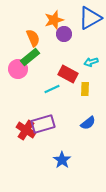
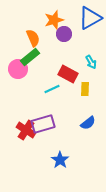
cyan arrow: rotated 104 degrees counterclockwise
blue star: moved 2 px left
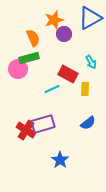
green rectangle: moved 1 px left, 1 px down; rotated 24 degrees clockwise
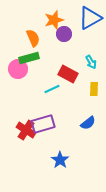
yellow rectangle: moved 9 px right
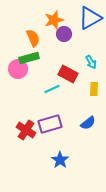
purple rectangle: moved 7 px right
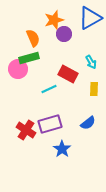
cyan line: moved 3 px left
blue star: moved 2 px right, 11 px up
